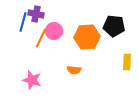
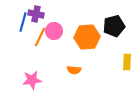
black pentagon: rotated 20 degrees counterclockwise
orange line: moved 1 px left, 1 px up
pink star: rotated 24 degrees counterclockwise
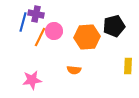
yellow rectangle: moved 1 px right, 4 px down
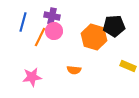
purple cross: moved 16 px right, 2 px down
black pentagon: rotated 10 degrees clockwise
orange hexagon: moved 7 px right; rotated 20 degrees clockwise
yellow rectangle: rotated 70 degrees counterclockwise
pink star: moved 3 px up
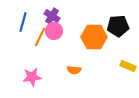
purple cross: rotated 21 degrees clockwise
black pentagon: moved 4 px right
orange hexagon: rotated 15 degrees counterclockwise
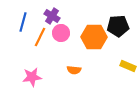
pink circle: moved 7 px right, 2 px down
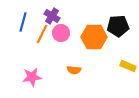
orange line: moved 2 px right, 3 px up
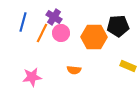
purple cross: moved 2 px right, 1 px down
orange line: moved 1 px up
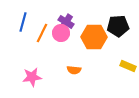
purple cross: moved 12 px right, 5 px down
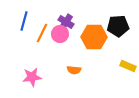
blue line: moved 1 px right, 1 px up
pink circle: moved 1 px left, 1 px down
